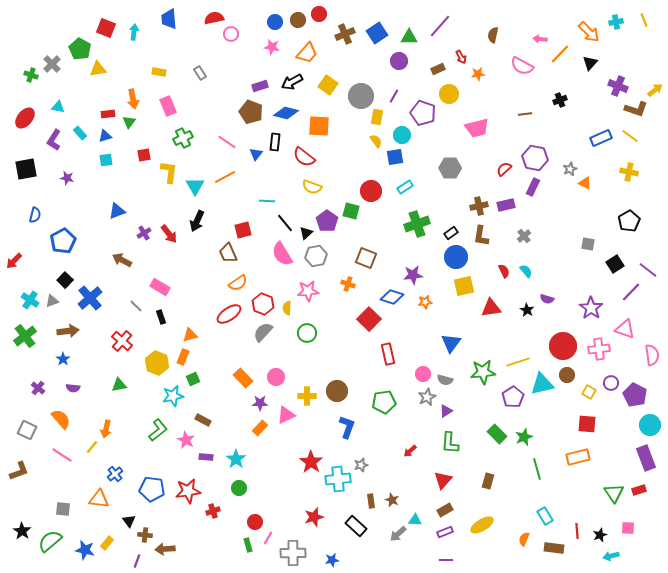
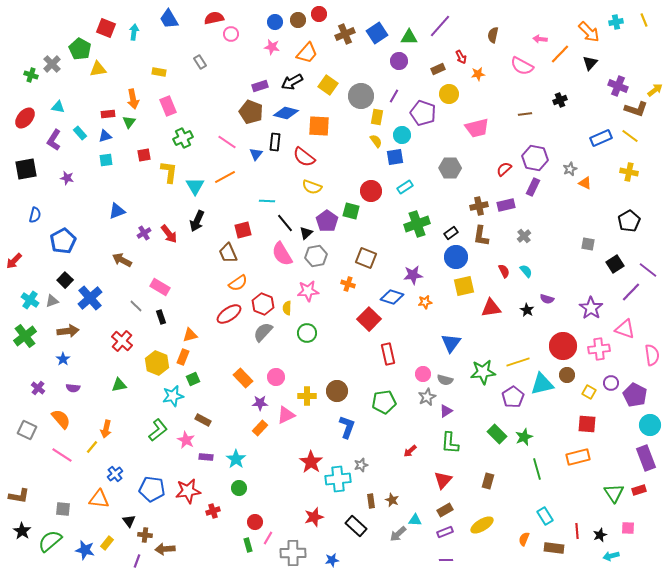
blue trapezoid at (169, 19): rotated 25 degrees counterclockwise
gray rectangle at (200, 73): moved 11 px up
brown L-shape at (19, 471): moved 25 px down; rotated 30 degrees clockwise
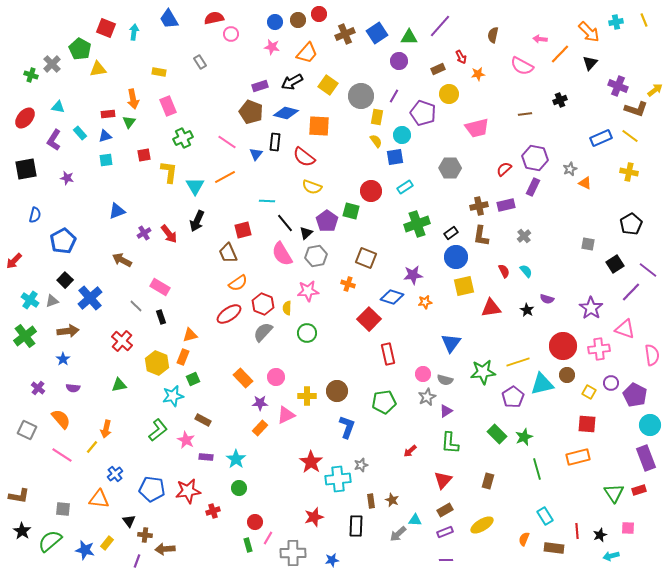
black pentagon at (629, 221): moved 2 px right, 3 px down
black rectangle at (356, 526): rotated 50 degrees clockwise
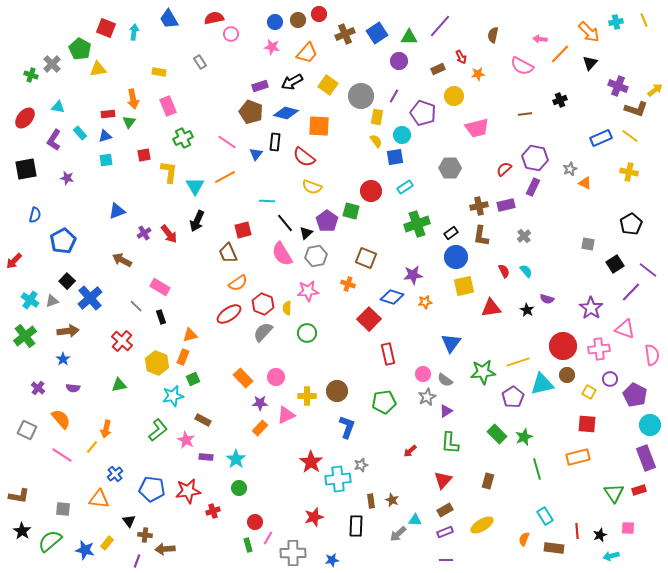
yellow circle at (449, 94): moved 5 px right, 2 px down
black square at (65, 280): moved 2 px right, 1 px down
gray semicircle at (445, 380): rotated 21 degrees clockwise
purple circle at (611, 383): moved 1 px left, 4 px up
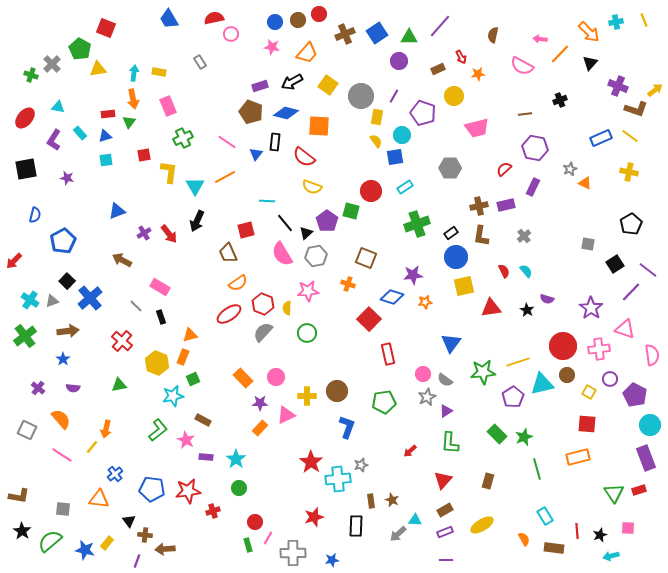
cyan arrow at (134, 32): moved 41 px down
purple hexagon at (535, 158): moved 10 px up
red square at (243, 230): moved 3 px right
orange semicircle at (524, 539): rotated 128 degrees clockwise
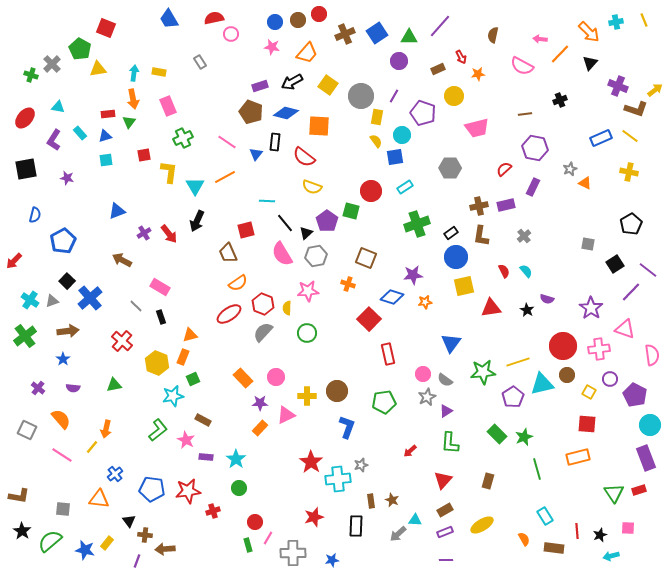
green triangle at (119, 385): moved 5 px left
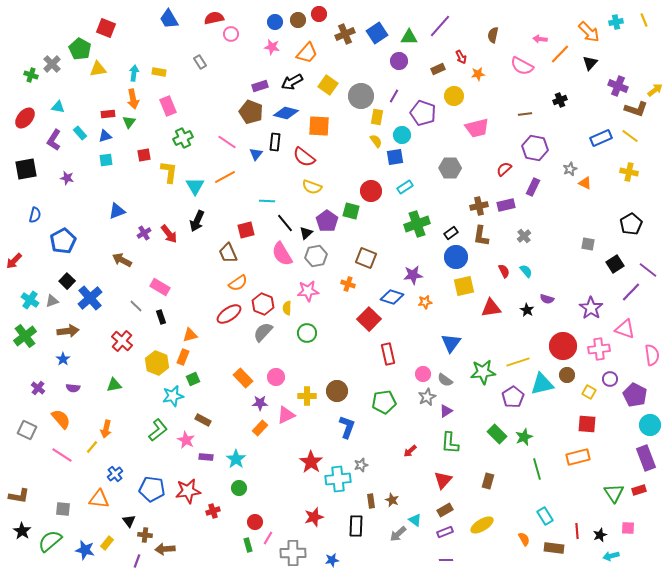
cyan triangle at (415, 520): rotated 32 degrees clockwise
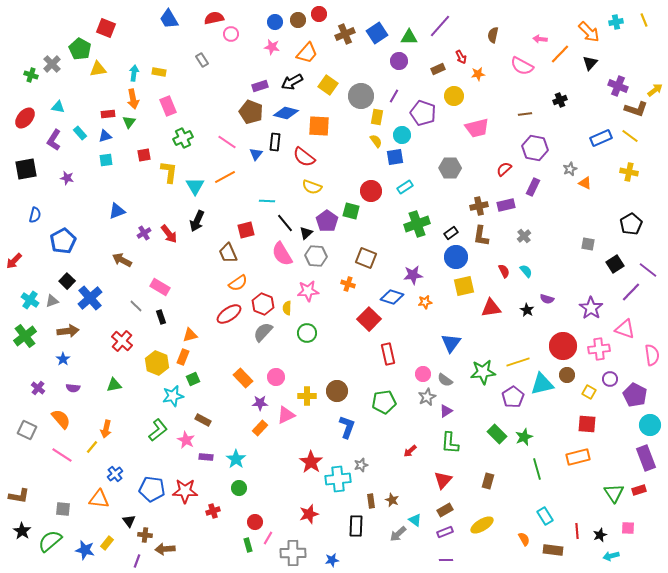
gray rectangle at (200, 62): moved 2 px right, 2 px up
gray hexagon at (316, 256): rotated 15 degrees clockwise
red star at (188, 491): moved 3 px left; rotated 10 degrees clockwise
red star at (314, 517): moved 5 px left, 3 px up
brown rectangle at (554, 548): moved 1 px left, 2 px down
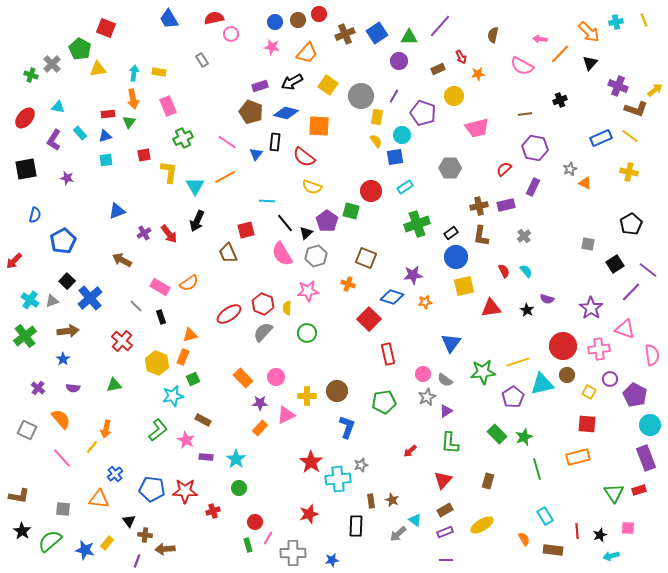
gray hexagon at (316, 256): rotated 20 degrees counterclockwise
orange semicircle at (238, 283): moved 49 px left
pink line at (62, 455): moved 3 px down; rotated 15 degrees clockwise
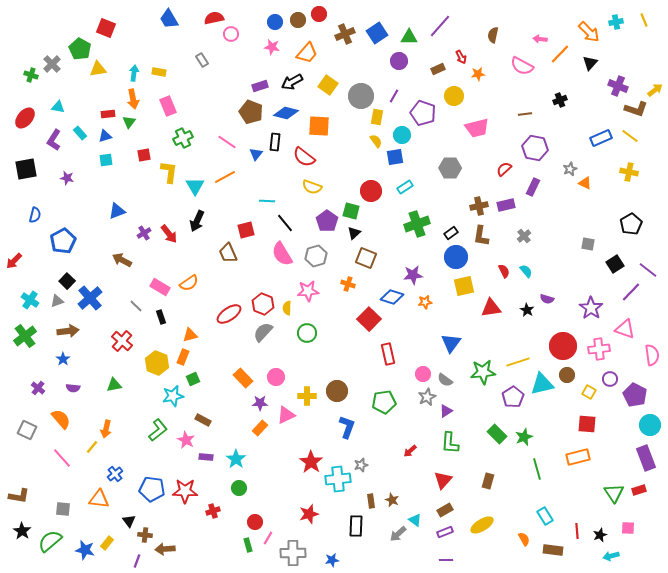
black triangle at (306, 233): moved 48 px right
gray triangle at (52, 301): moved 5 px right
